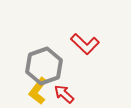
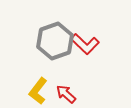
gray hexagon: moved 11 px right, 25 px up
red arrow: moved 2 px right
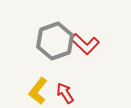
red arrow: moved 1 px left, 1 px up; rotated 15 degrees clockwise
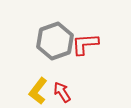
red L-shape: rotated 132 degrees clockwise
red arrow: moved 3 px left, 1 px up
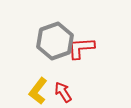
red L-shape: moved 4 px left, 4 px down
red arrow: moved 1 px right
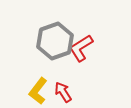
red L-shape: rotated 28 degrees counterclockwise
